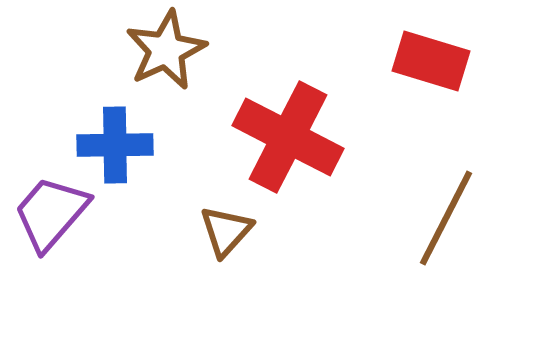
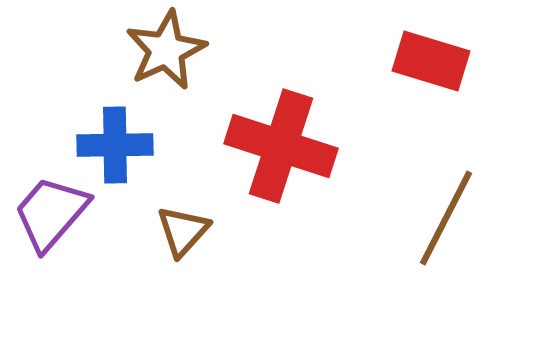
red cross: moved 7 px left, 9 px down; rotated 9 degrees counterclockwise
brown triangle: moved 43 px left
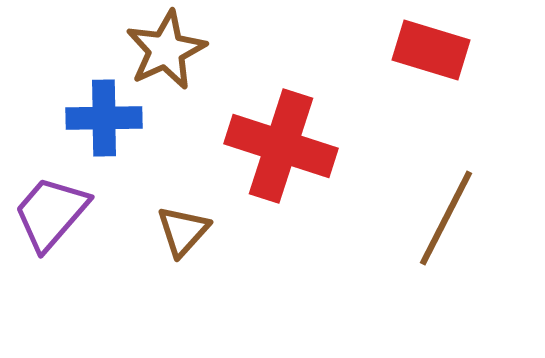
red rectangle: moved 11 px up
blue cross: moved 11 px left, 27 px up
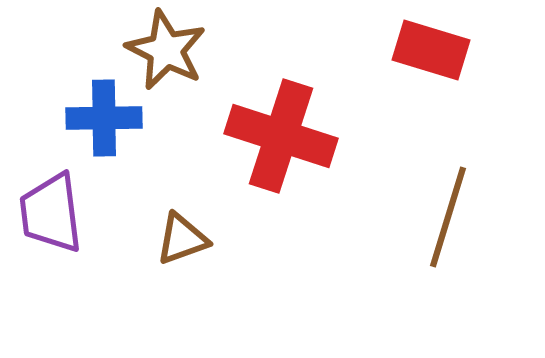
brown star: rotated 20 degrees counterclockwise
red cross: moved 10 px up
purple trapezoid: rotated 48 degrees counterclockwise
brown line: moved 2 px right, 1 px up; rotated 10 degrees counterclockwise
brown triangle: moved 1 px left, 8 px down; rotated 28 degrees clockwise
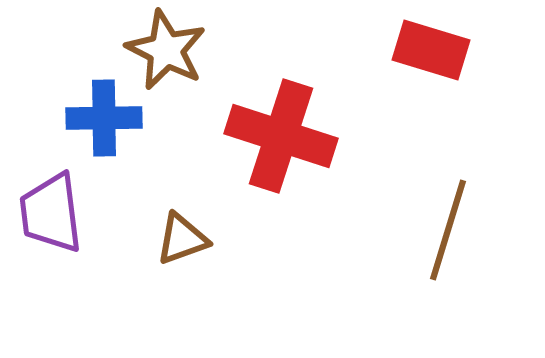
brown line: moved 13 px down
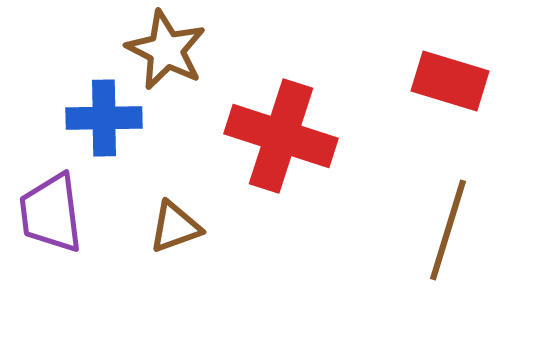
red rectangle: moved 19 px right, 31 px down
brown triangle: moved 7 px left, 12 px up
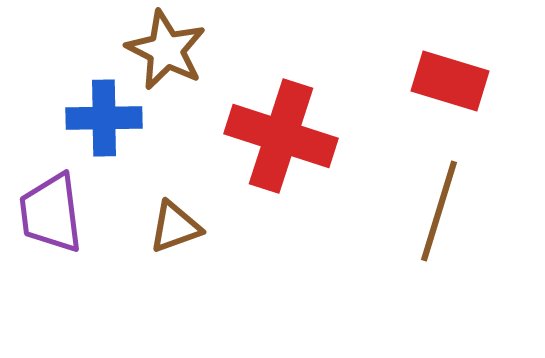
brown line: moved 9 px left, 19 px up
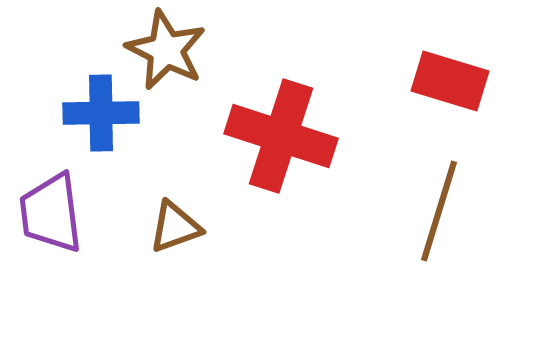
blue cross: moved 3 px left, 5 px up
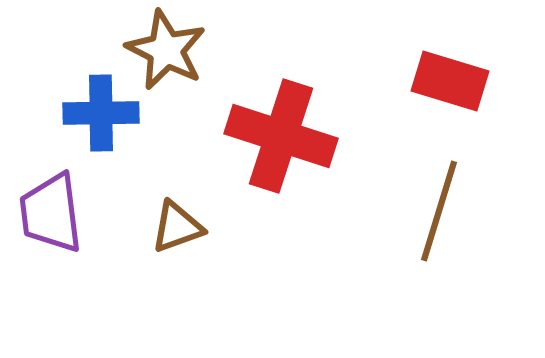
brown triangle: moved 2 px right
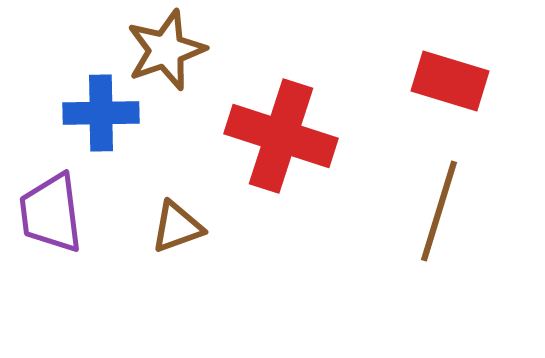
brown star: rotated 26 degrees clockwise
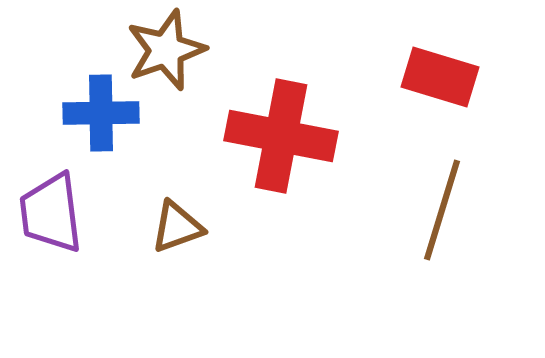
red rectangle: moved 10 px left, 4 px up
red cross: rotated 7 degrees counterclockwise
brown line: moved 3 px right, 1 px up
